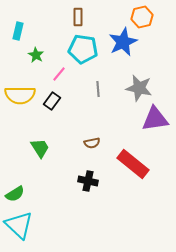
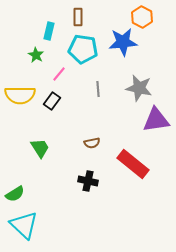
orange hexagon: rotated 20 degrees counterclockwise
cyan rectangle: moved 31 px right
blue star: rotated 20 degrees clockwise
purple triangle: moved 1 px right, 1 px down
cyan triangle: moved 5 px right
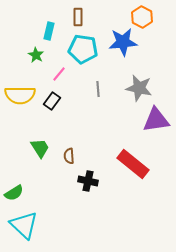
brown semicircle: moved 23 px left, 13 px down; rotated 98 degrees clockwise
green semicircle: moved 1 px left, 1 px up
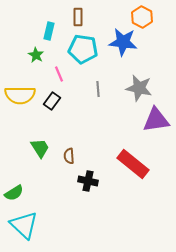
blue star: rotated 12 degrees clockwise
pink line: rotated 63 degrees counterclockwise
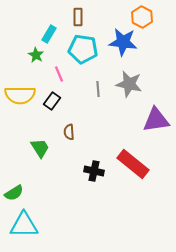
cyan rectangle: moved 3 px down; rotated 18 degrees clockwise
gray star: moved 10 px left, 4 px up
brown semicircle: moved 24 px up
black cross: moved 6 px right, 10 px up
cyan triangle: rotated 44 degrees counterclockwise
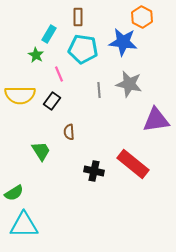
gray line: moved 1 px right, 1 px down
green trapezoid: moved 1 px right, 3 px down
